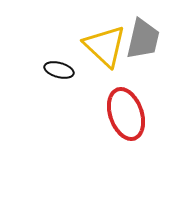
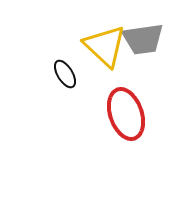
gray trapezoid: rotated 69 degrees clockwise
black ellipse: moved 6 px right, 4 px down; rotated 44 degrees clockwise
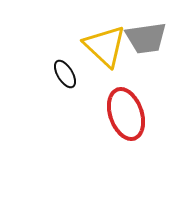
gray trapezoid: moved 3 px right, 1 px up
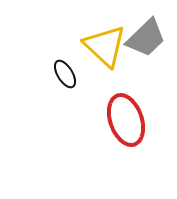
gray trapezoid: rotated 36 degrees counterclockwise
red ellipse: moved 6 px down
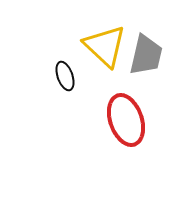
gray trapezoid: moved 17 px down; rotated 33 degrees counterclockwise
black ellipse: moved 2 px down; rotated 12 degrees clockwise
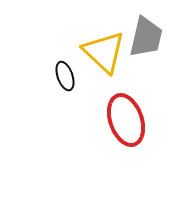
yellow triangle: moved 1 px left, 6 px down
gray trapezoid: moved 18 px up
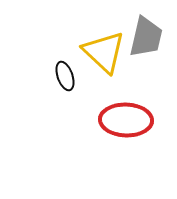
red ellipse: rotated 69 degrees counterclockwise
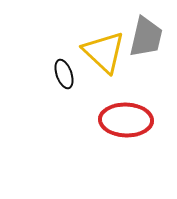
black ellipse: moved 1 px left, 2 px up
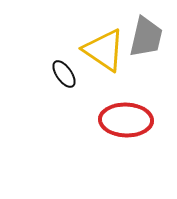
yellow triangle: moved 2 px up; rotated 9 degrees counterclockwise
black ellipse: rotated 16 degrees counterclockwise
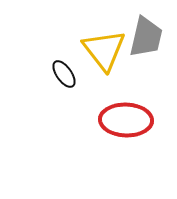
yellow triangle: rotated 18 degrees clockwise
